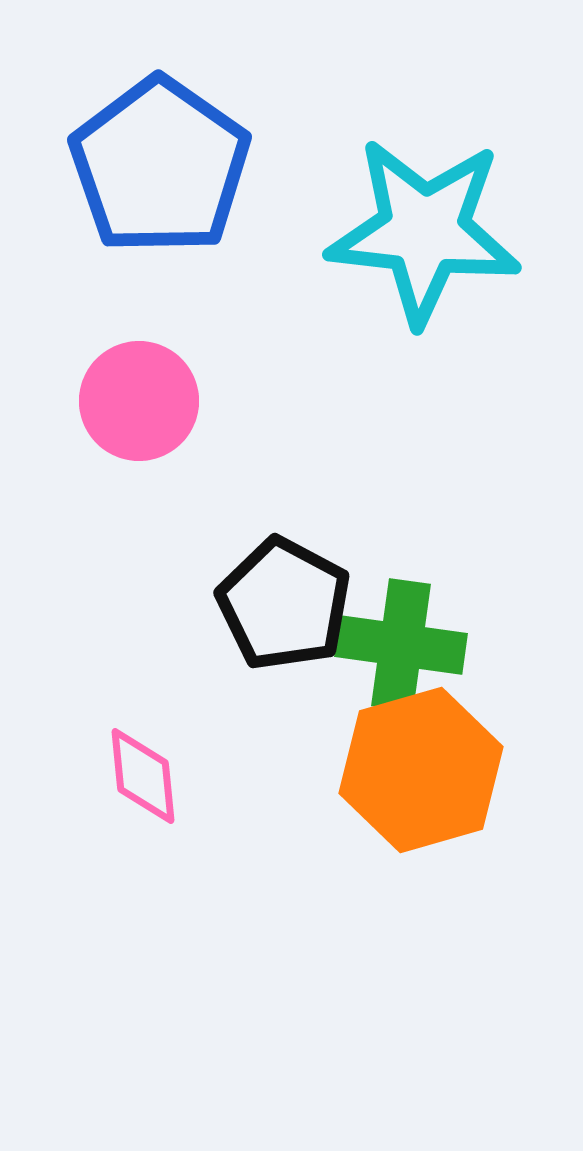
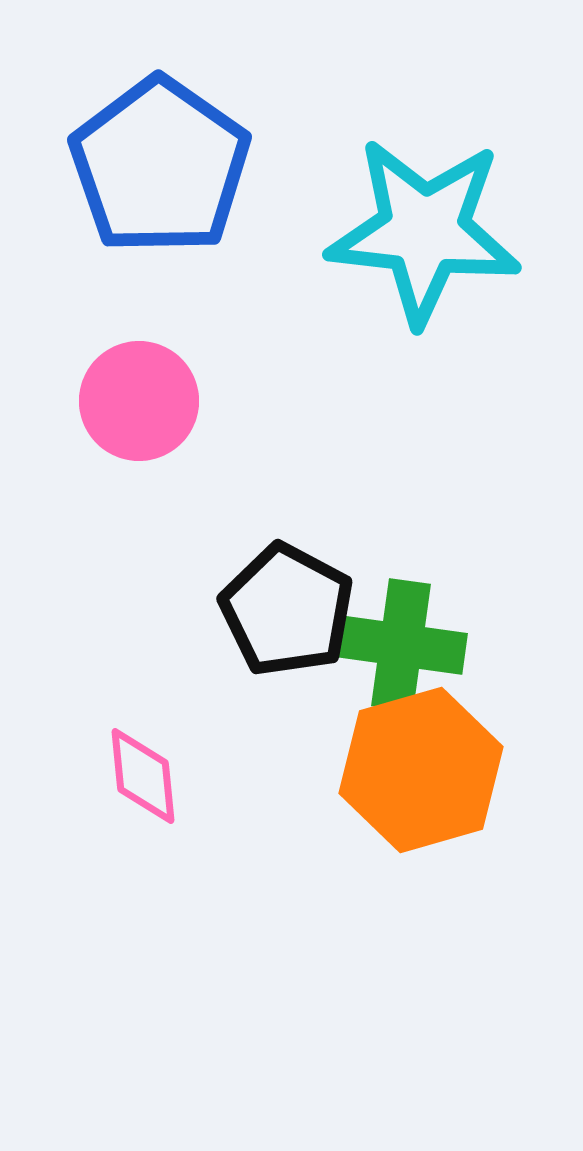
black pentagon: moved 3 px right, 6 px down
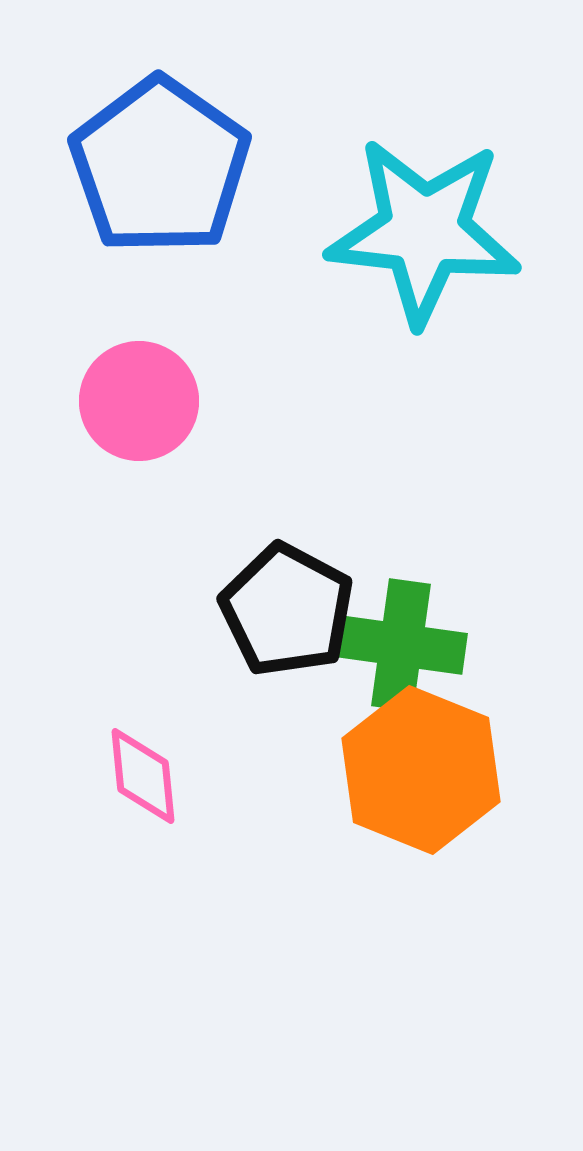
orange hexagon: rotated 22 degrees counterclockwise
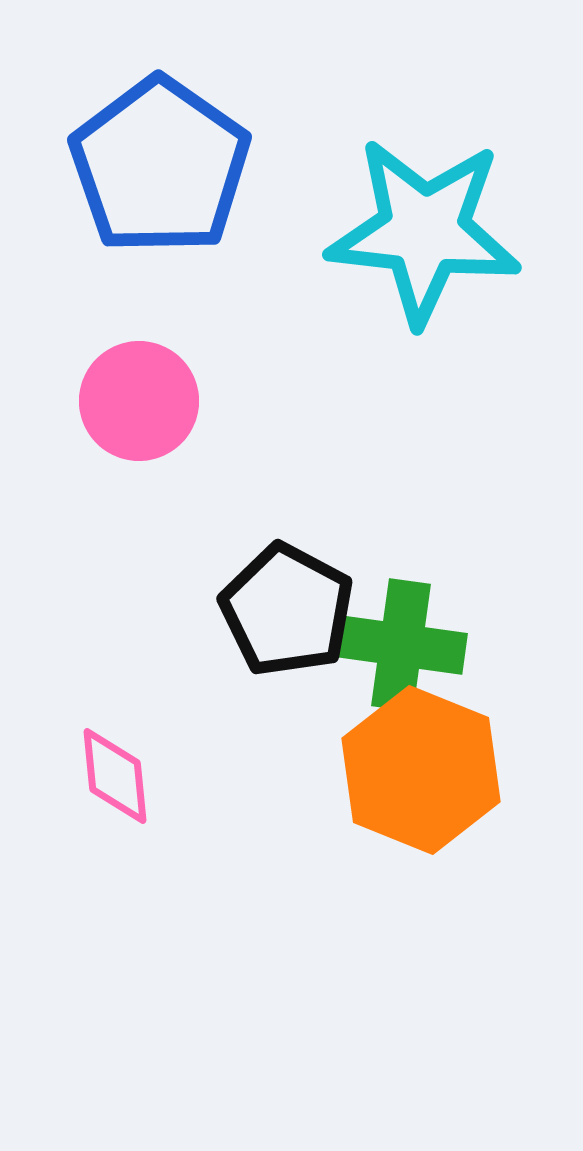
pink diamond: moved 28 px left
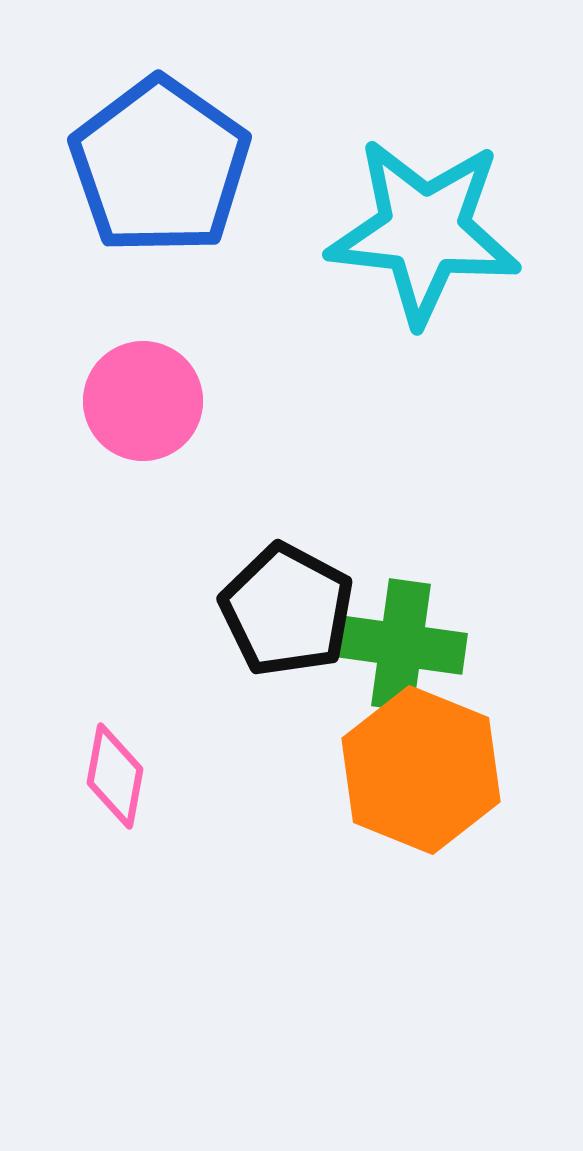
pink circle: moved 4 px right
pink diamond: rotated 16 degrees clockwise
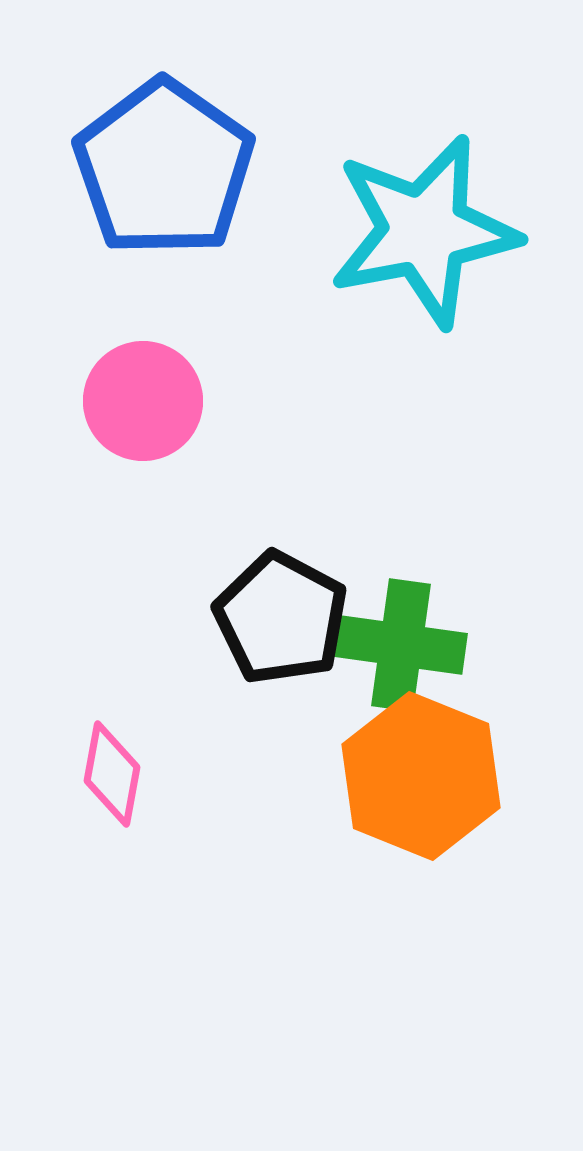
blue pentagon: moved 4 px right, 2 px down
cyan star: rotated 17 degrees counterclockwise
black pentagon: moved 6 px left, 8 px down
orange hexagon: moved 6 px down
pink diamond: moved 3 px left, 2 px up
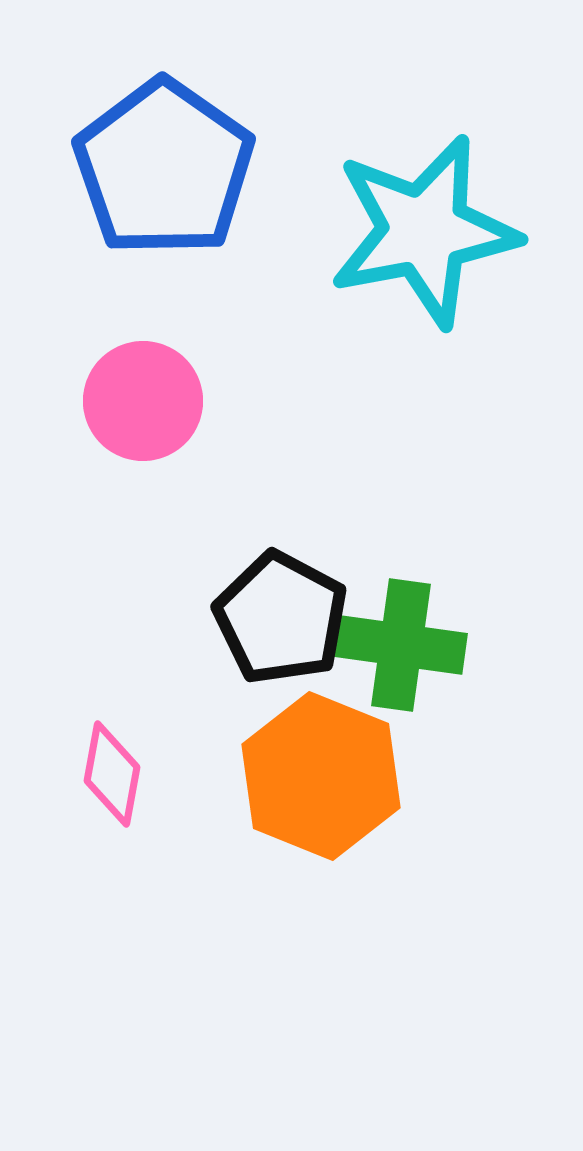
orange hexagon: moved 100 px left
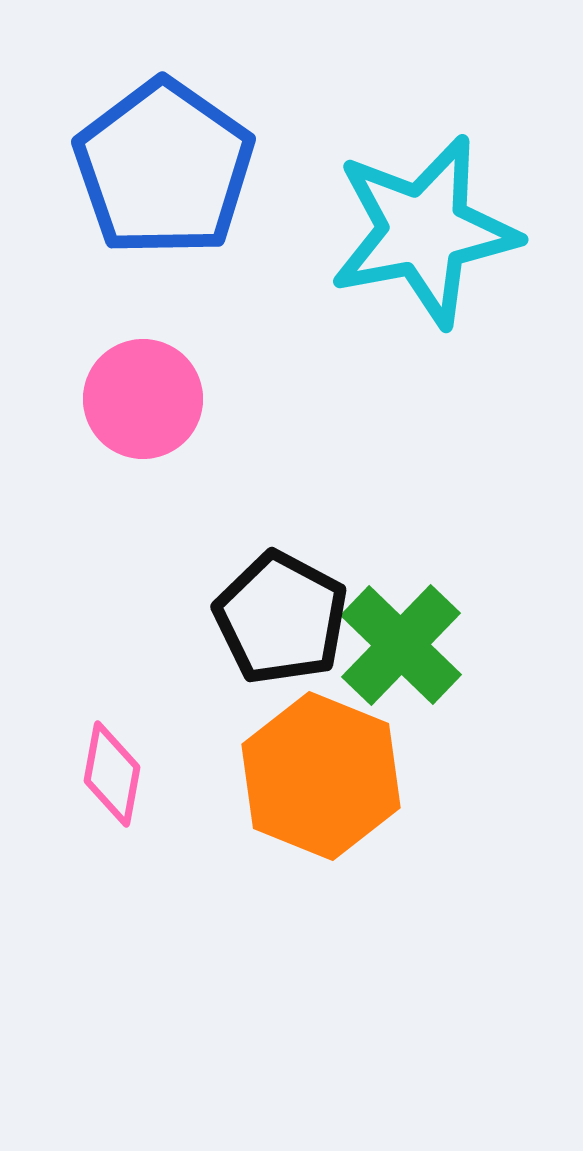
pink circle: moved 2 px up
green cross: rotated 36 degrees clockwise
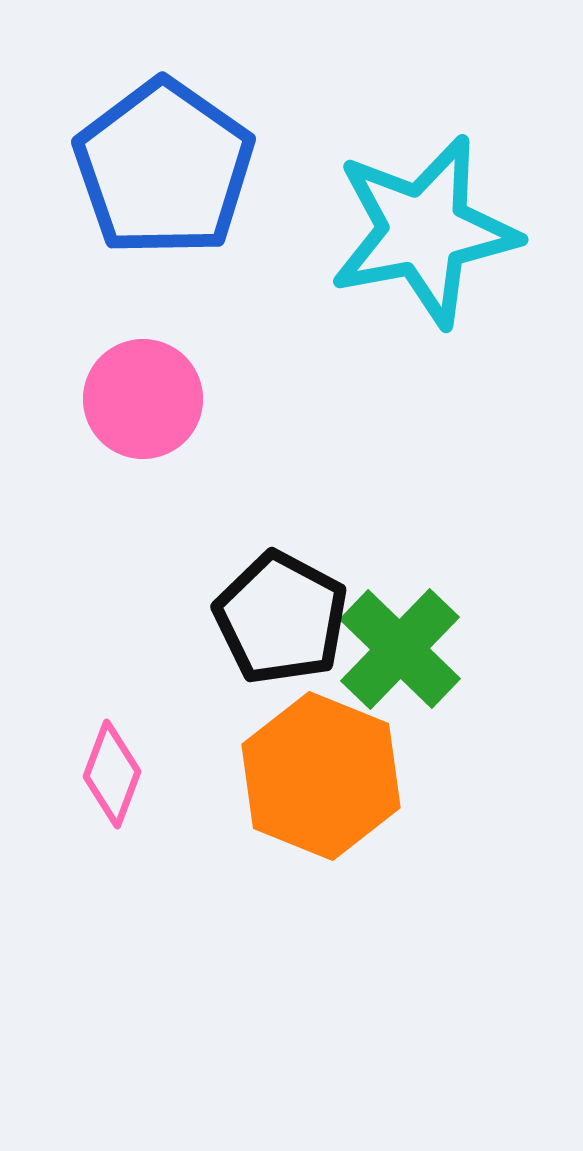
green cross: moved 1 px left, 4 px down
pink diamond: rotated 10 degrees clockwise
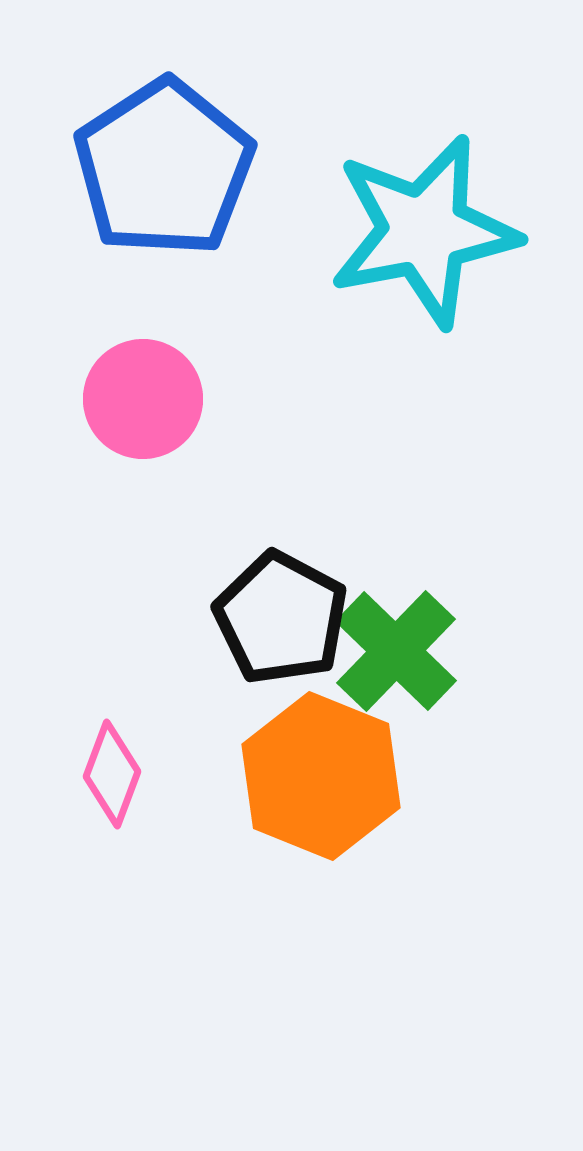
blue pentagon: rotated 4 degrees clockwise
green cross: moved 4 px left, 2 px down
